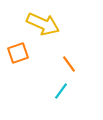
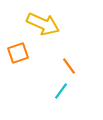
orange line: moved 2 px down
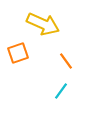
orange line: moved 3 px left, 5 px up
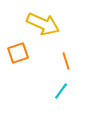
orange line: rotated 18 degrees clockwise
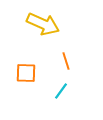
orange square: moved 8 px right, 20 px down; rotated 20 degrees clockwise
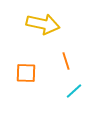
yellow arrow: rotated 12 degrees counterclockwise
cyan line: moved 13 px right; rotated 12 degrees clockwise
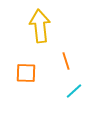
yellow arrow: moved 3 px left, 2 px down; rotated 108 degrees counterclockwise
